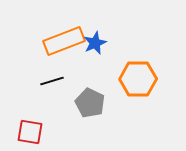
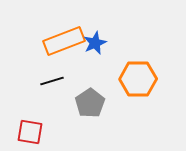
gray pentagon: rotated 12 degrees clockwise
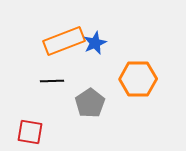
black line: rotated 15 degrees clockwise
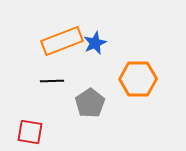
orange rectangle: moved 2 px left
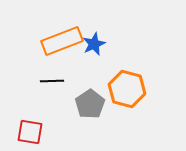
blue star: moved 1 px left, 1 px down
orange hexagon: moved 11 px left, 10 px down; rotated 15 degrees clockwise
gray pentagon: moved 1 px down
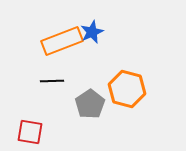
blue star: moved 2 px left, 12 px up
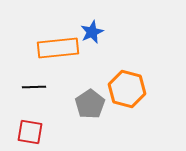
orange rectangle: moved 4 px left, 7 px down; rotated 15 degrees clockwise
black line: moved 18 px left, 6 px down
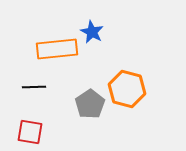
blue star: rotated 20 degrees counterclockwise
orange rectangle: moved 1 px left, 1 px down
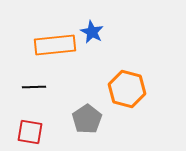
orange rectangle: moved 2 px left, 4 px up
gray pentagon: moved 3 px left, 15 px down
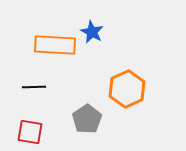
orange rectangle: rotated 9 degrees clockwise
orange hexagon: rotated 21 degrees clockwise
